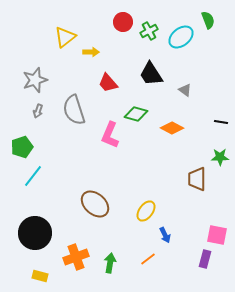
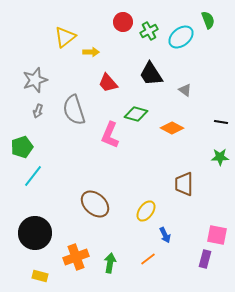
brown trapezoid: moved 13 px left, 5 px down
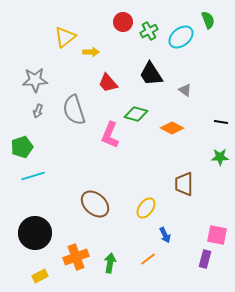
gray star: rotated 15 degrees clockwise
cyan line: rotated 35 degrees clockwise
yellow ellipse: moved 3 px up
yellow rectangle: rotated 42 degrees counterclockwise
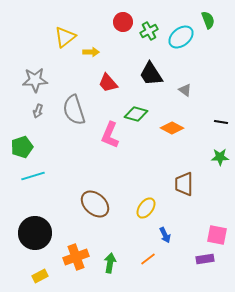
purple rectangle: rotated 66 degrees clockwise
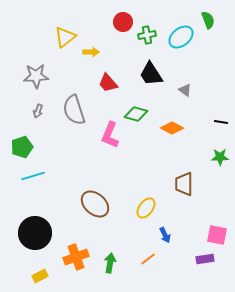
green cross: moved 2 px left, 4 px down; rotated 18 degrees clockwise
gray star: moved 1 px right, 4 px up
